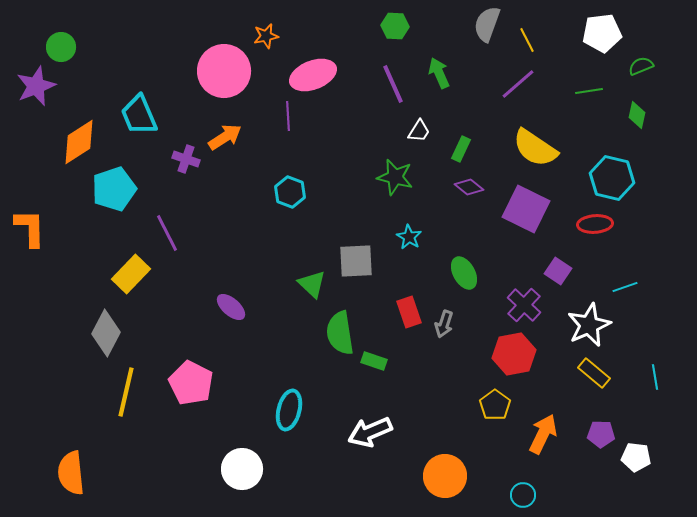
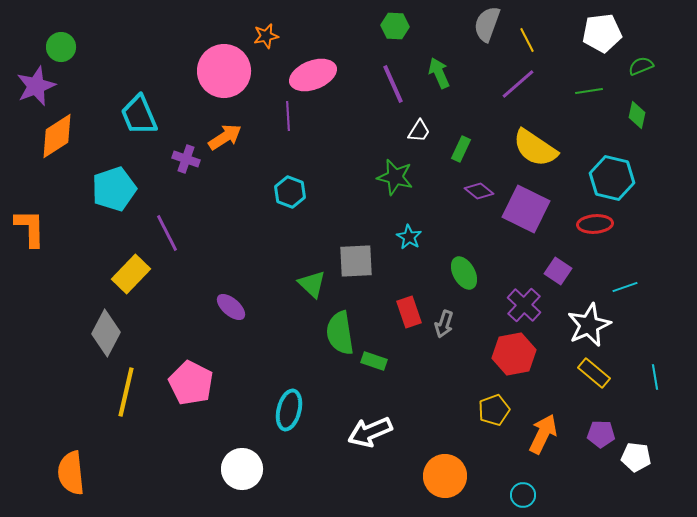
orange diamond at (79, 142): moved 22 px left, 6 px up
purple diamond at (469, 187): moved 10 px right, 4 px down
yellow pentagon at (495, 405): moved 1 px left, 5 px down; rotated 16 degrees clockwise
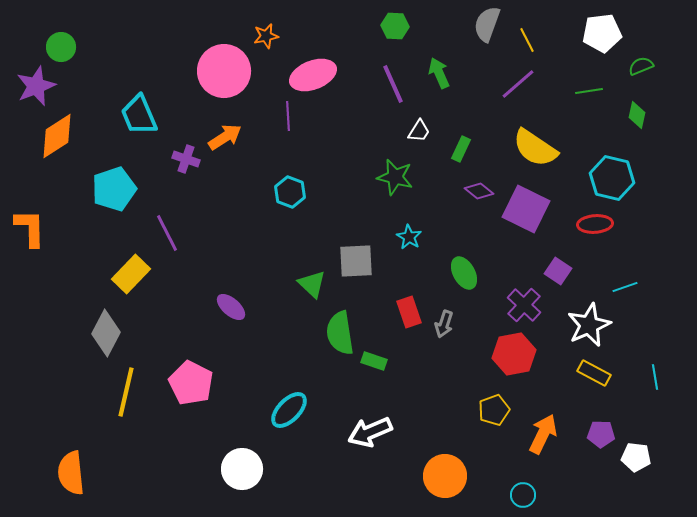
yellow rectangle at (594, 373): rotated 12 degrees counterclockwise
cyan ellipse at (289, 410): rotated 30 degrees clockwise
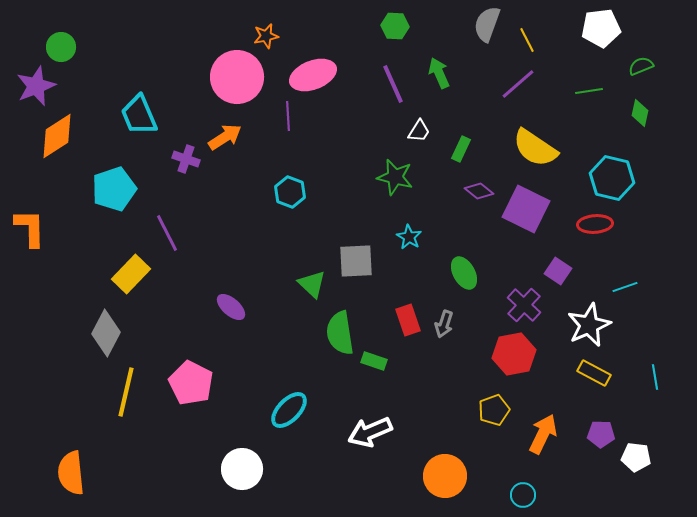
white pentagon at (602, 33): moved 1 px left, 5 px up
pink circle at (224, 71): moved 13 px right, 6 px down
green diamond at (637, 115): moved 3 px right, 2 px up
red rectangle at (409, 312): moved 1 px left, 8 px down
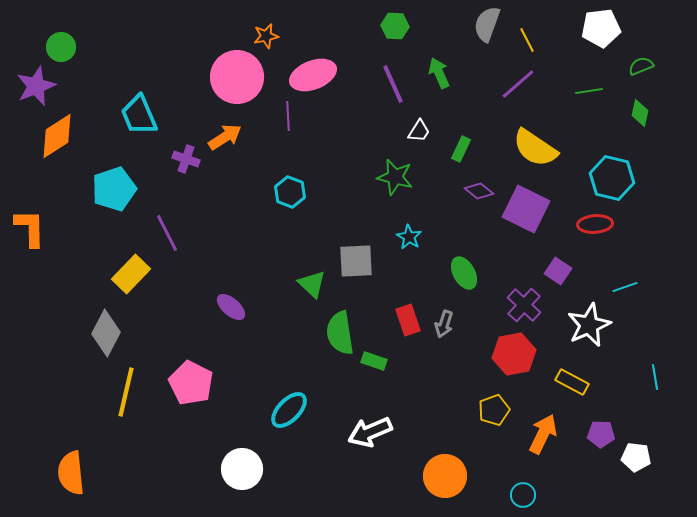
yellow rectangle at (594, 373): moved 22 px left, 9 px down
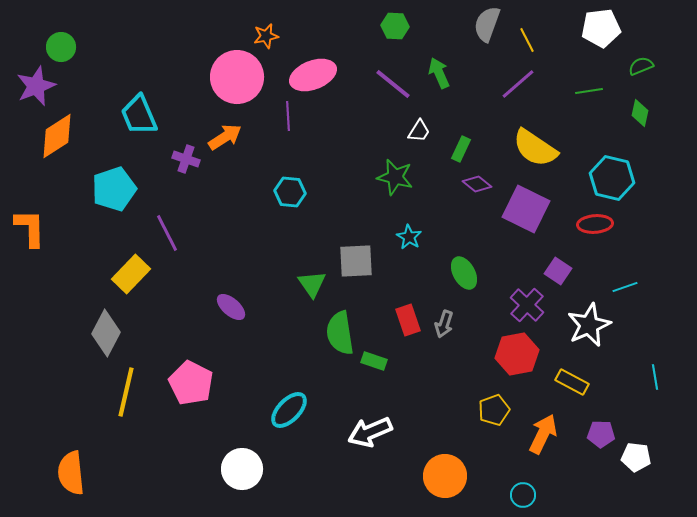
purple line at (393, 84): rotated 27 degrees counterclockwise
purple diamond at (479, 191): moved 2 px left, 7 px up
cyan hexagon at (290, 192): rotated 16 degrees counterclockwise
green triangle at (312, 284): rotated 12 degrees clockwise
purple cross at (524, 305): moved 3 px right
red hexagon at (514, 354): moved 3 px right
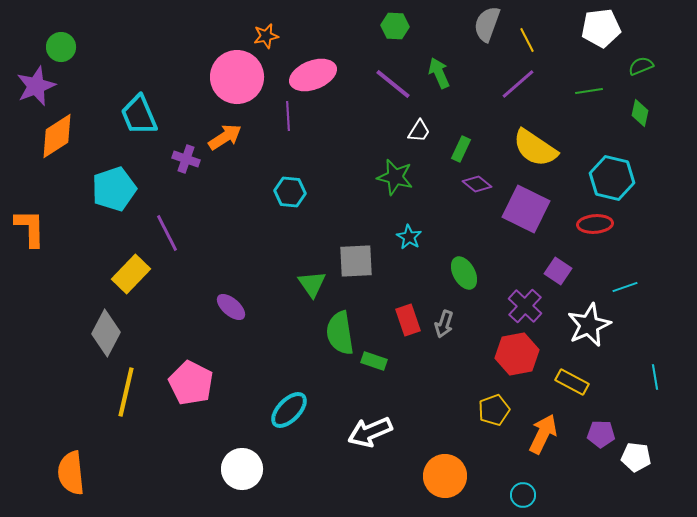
purple cross at (527, 305): moved 2 px left, 1 px down
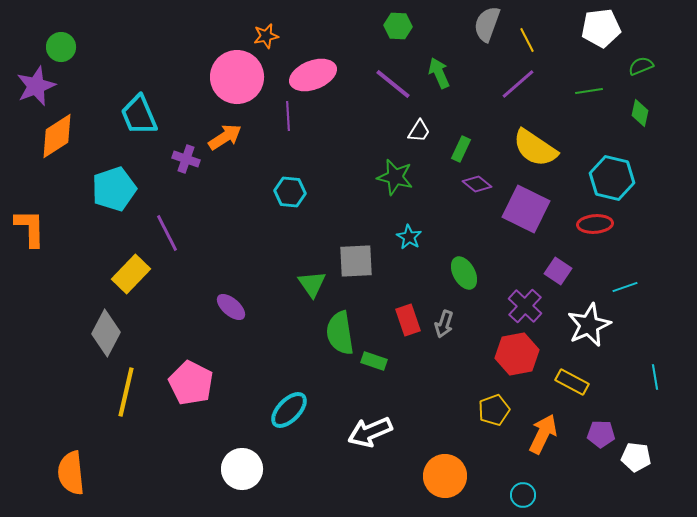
green hexagon at (395, 26): moved 3 px right
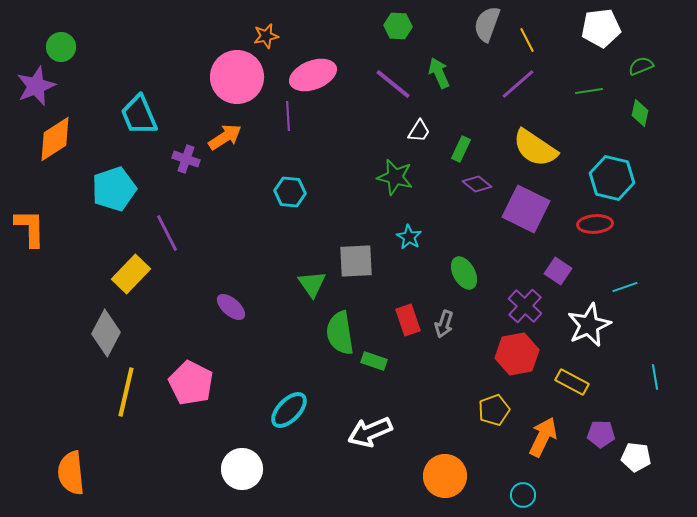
orange diamond at (57, 136): moved 2 px left, 3 px down
orange arrow at (543, 434): moved 3 px down
